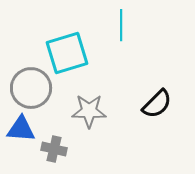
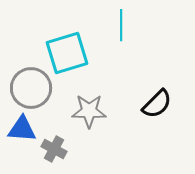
blue triangle: moved 1 px right
gray cross: rotated 15 degrees clockwise
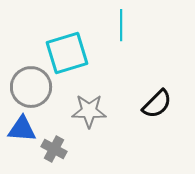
gray circle: moved 1 px up
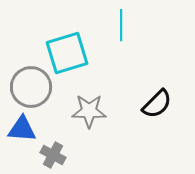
gray cross: moved 1 px left, 6 px down
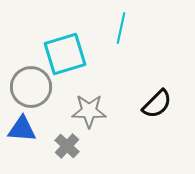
cyan line: moved 3 px down; rotated 12 degrees clockwise
cyan square: moved 2 px left, 1 px down
gray cross: moved 14 px right, 9 px up; rotated 15 degrees clockwise
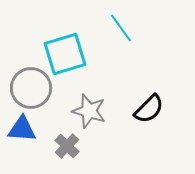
cyan line: rotated 48 degrees counterclockwise
gray circle: moved 1 px down
black semicircle: moved 8 px left, 5 px down
gray star: rotated 16 degrees clockwise
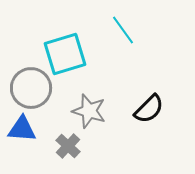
cyan line: moved 2 px right, 2 px down
gray cross: moved 1 px right
